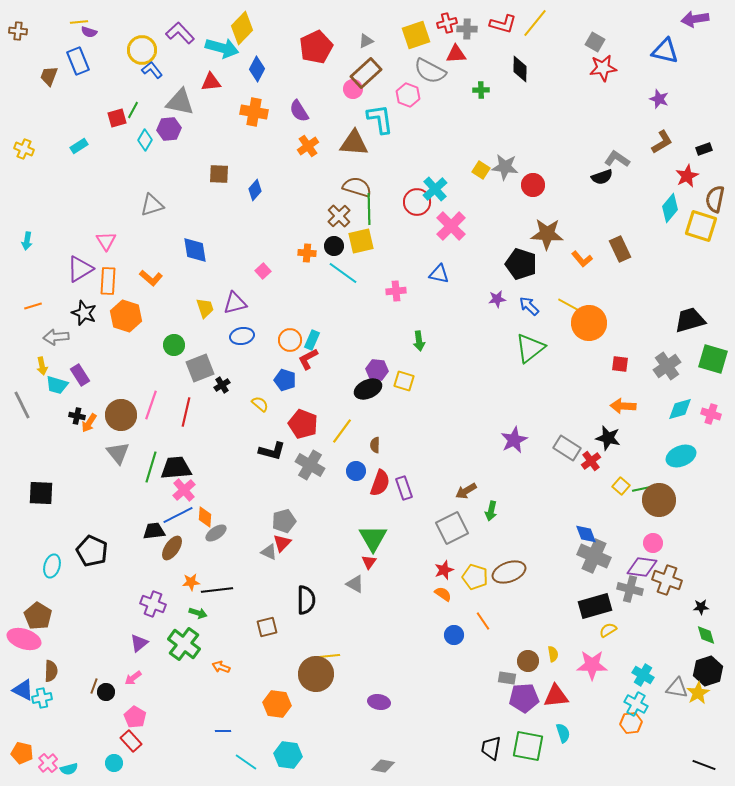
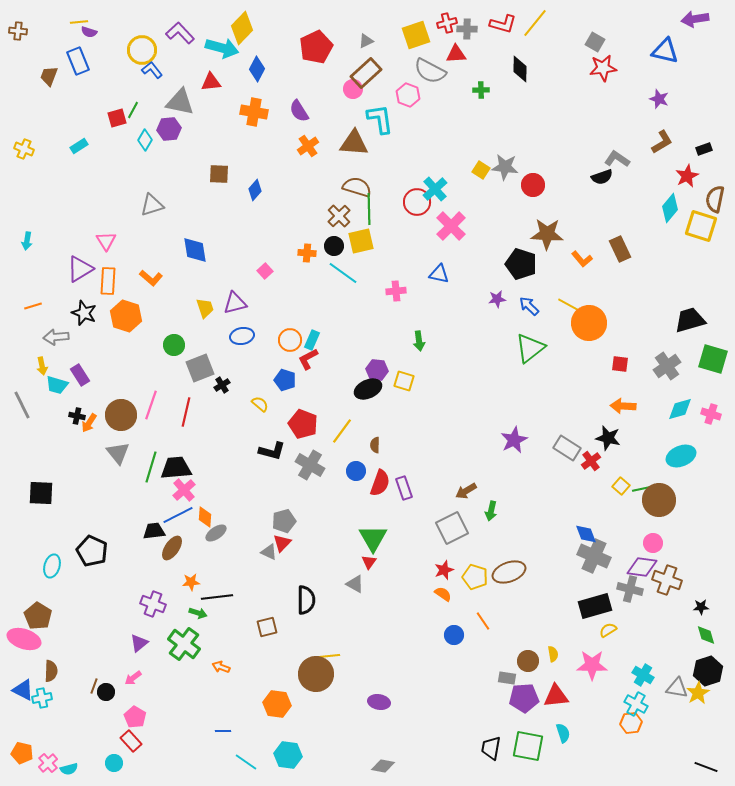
pink square at (263, 271): moved 2 px right
black line at (217, 590): moved 7 px down
black line at (704, 765): moved 2 px right, 2 px down
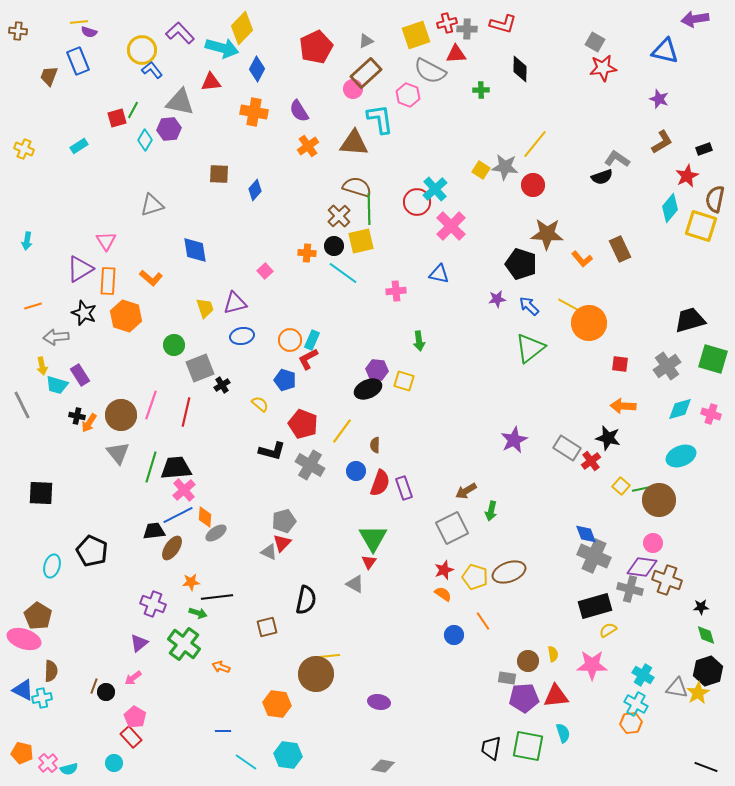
yellow line at (535, 23): moved 121 px down
black semicircle at (306, 600): rotated 12 degrees clockwise
red rectangle at (131, 741): moved 4 px up
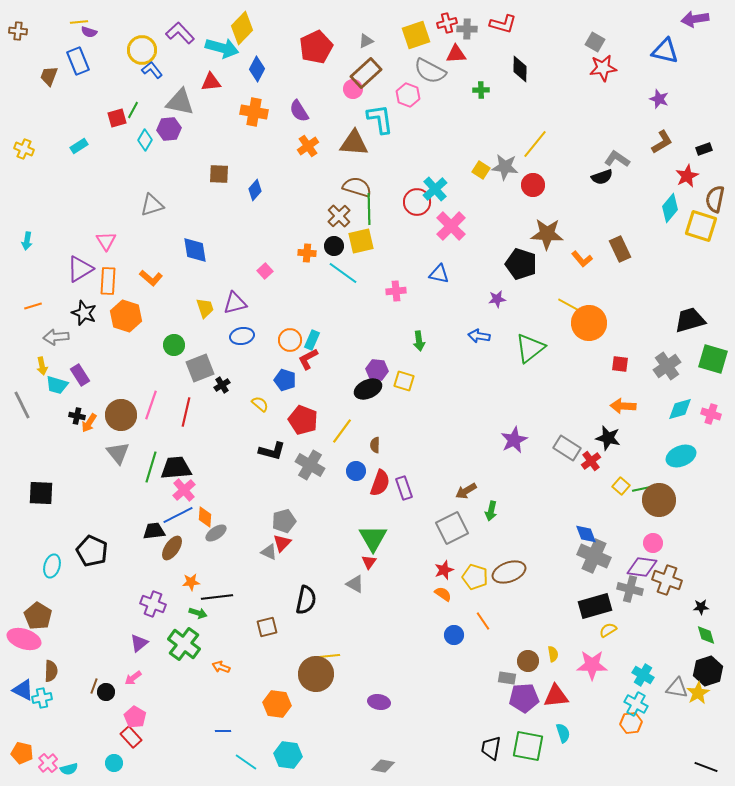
blue arrow at (529, 306): moved 50 px left, 30 px down; rotated 35 degrees counterclockwise
red pentagon at (303, 424): moved 4 px up
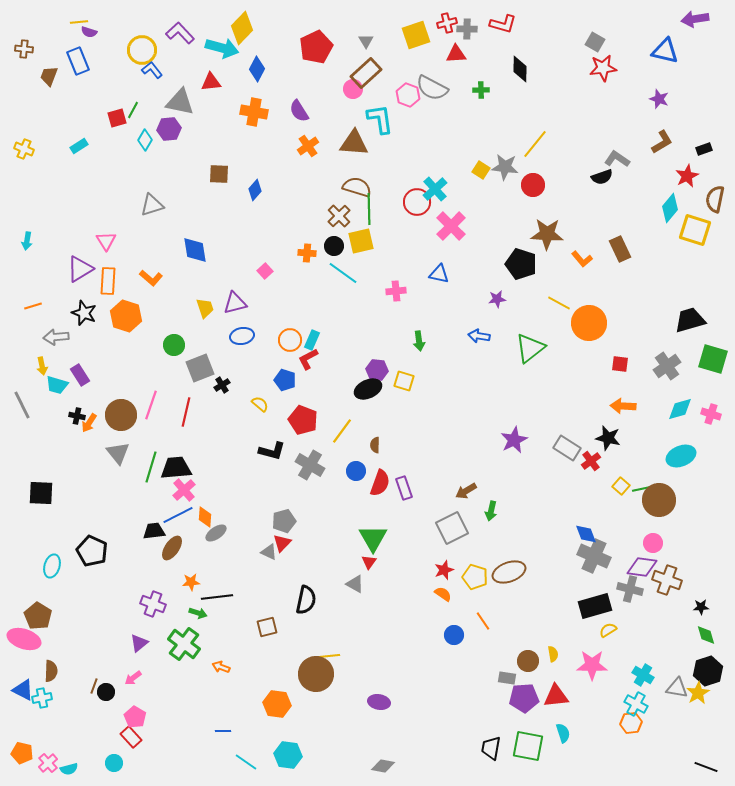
brown cross at (18, 31): moved 6 px right, 18 px down
gray triangle at (366, 41): rotated 35 degrees counterclockwise
gray semicircle at (430, 71): moved 2 px right, 17 px down
yellow square at (701, 226): moved 6 px left, 4 px down
yellow line at (569, 305): moved 10 px left, 2 px up
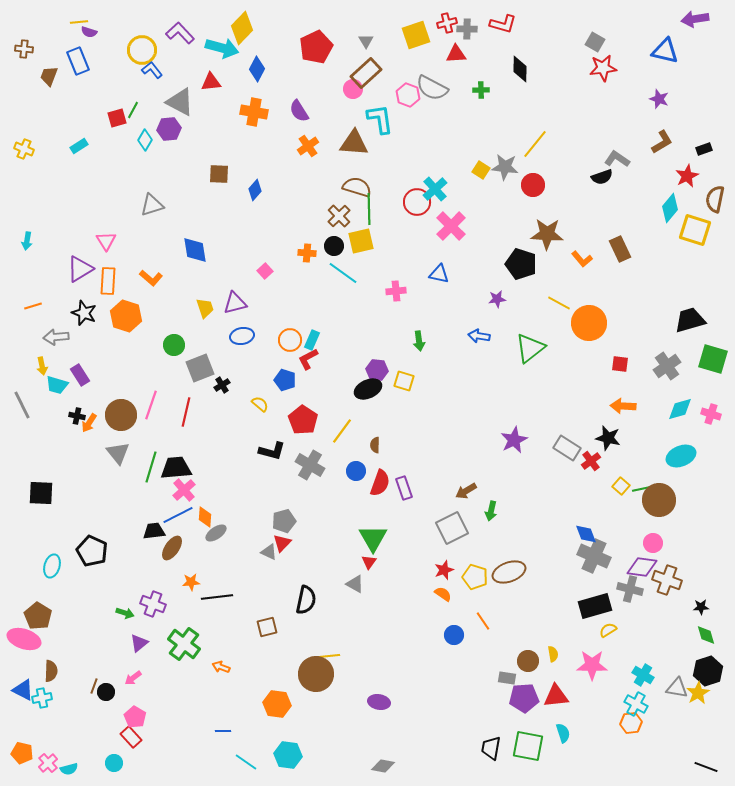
gray triangle at (180, 102): rotated 16 degrees clockwise
red pentagon at (303, 420): rotated 12 degrees clockwise
green arrow at (198, 613): moved 73 px left
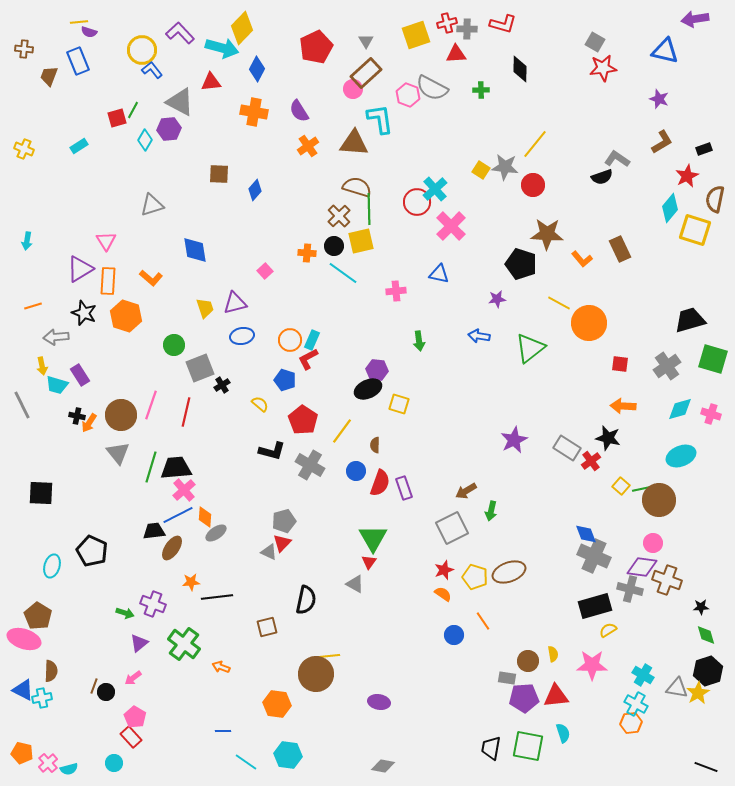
yellow square at (404, 381): moved 5 px left, 23 px down
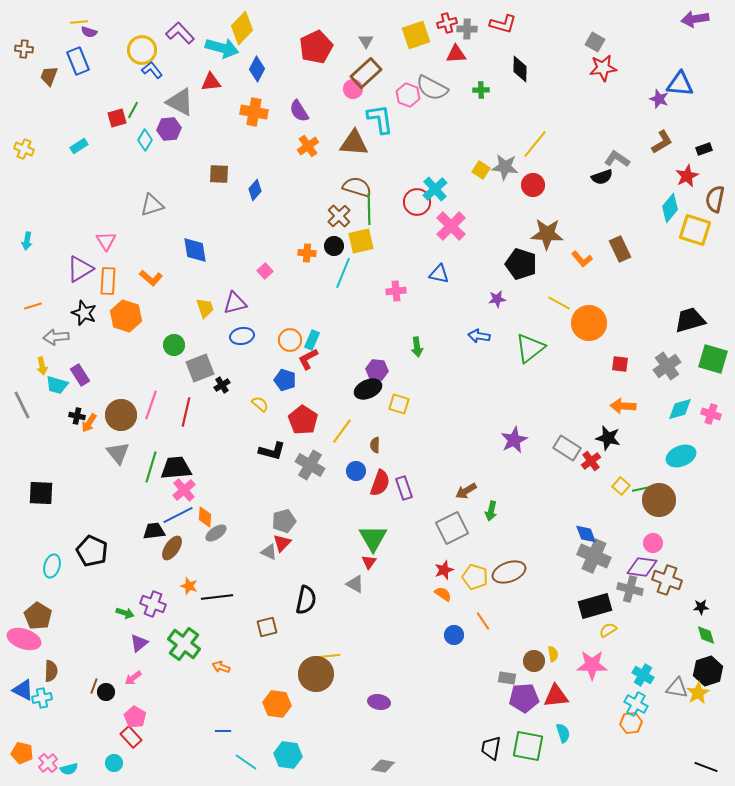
blue triangle at (665, 51): moved 15 px right, 33 px down; rotated 8 degrees counterclockwise
cyan line at (343, 273): rotated 76 degrees clockwise
green arrow at (419, 341): moved 2 px left, 6 px down
orange star at (191, 582): moved 2 px left, 4 px down; rotated 24 degrees clockwise
brown circle at (528, 661): moved 6 px right
